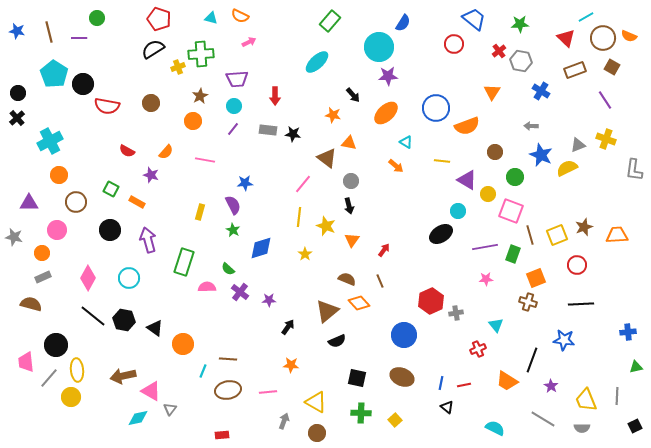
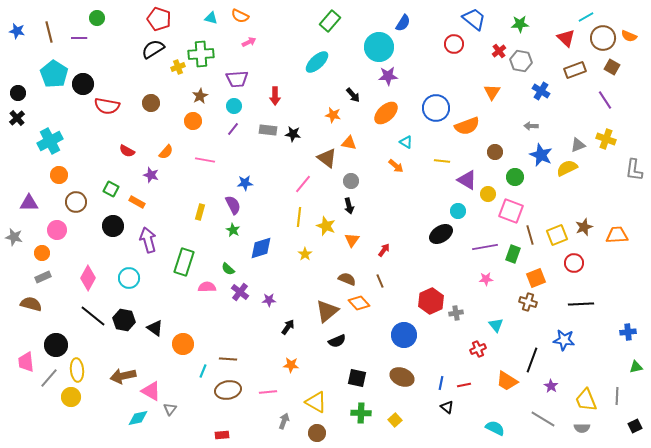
black circle at (110, 230): moved 3 px right, 4 px up
red circle at (577, 265): moved 3 px left, 2 px up
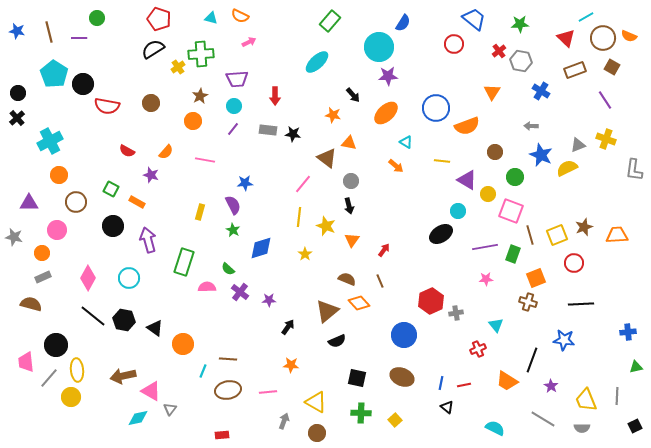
yellow cross at (178, 67): rotated 16 degrees counterclockwise
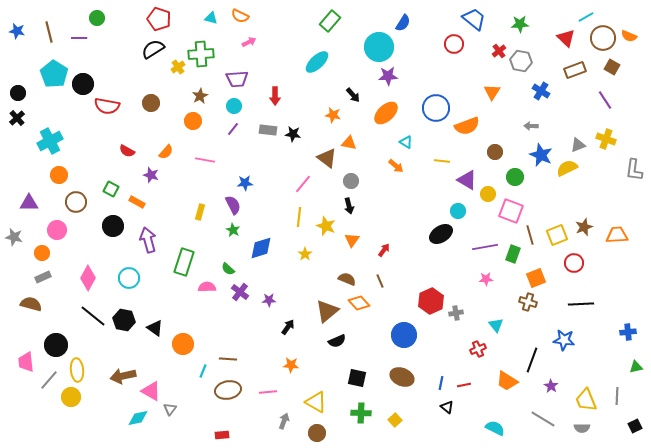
gray line at (49, 378): moved 2 px down
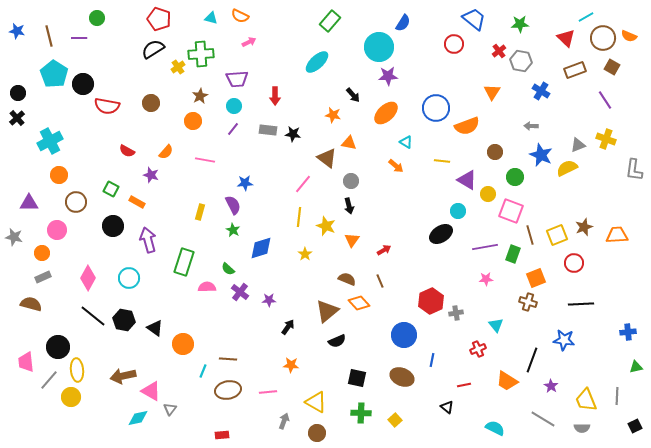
brown line at (49, 32): moved 4 px down
red arrow at (384, 250): rotated 24 degrees clockwise
black circle at (56, 345): moved 2 px right, 2 px down
blue line at (441, 383): moved 9 px left, 23 px up
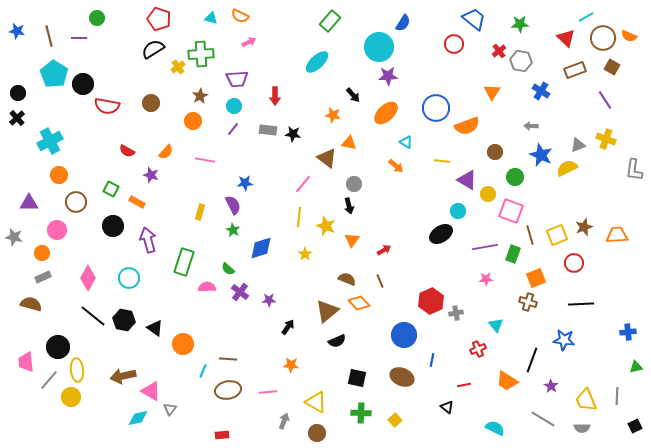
gray circle at (351, 181): moved 3 px right, 3 px down
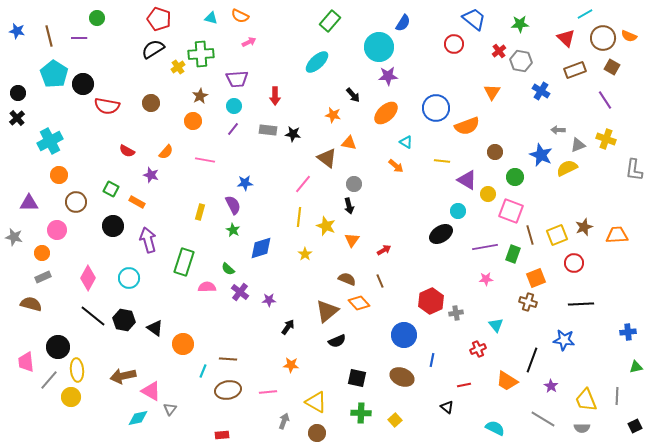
cyan line at (586, 17): moved 1 px left, 3 px up
gray arrow at (531, 126): moved 27 px right, 4 px down
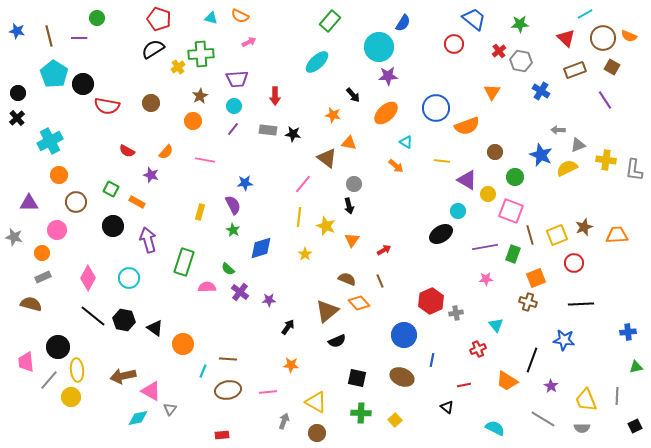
yellow cross at (606, 139): moved 21 px down; rotated 12 degrees counterclockwise
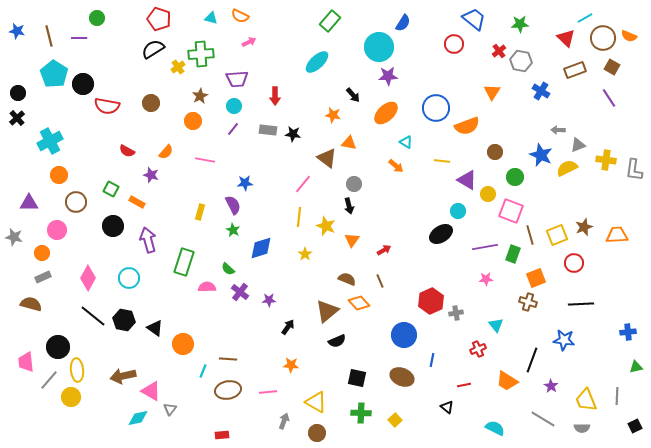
cyan line at (585, 14): moved 4 px down
purple line at (605, 100): moved 4 px right, 2 px up
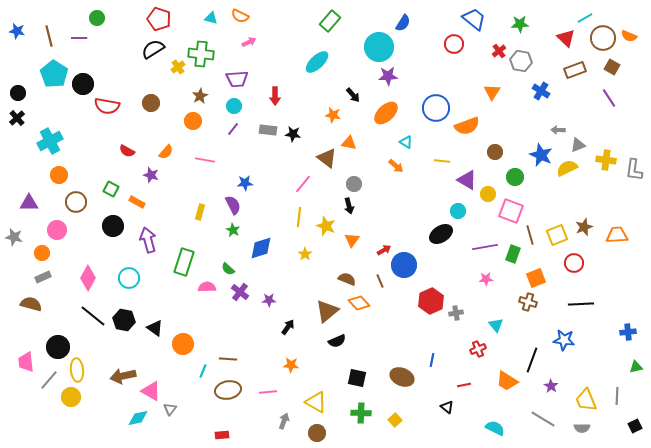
green cross at (201, 54): rotated 10 degrees clockwise
blue circle at (404, 335): moved 70 px up
